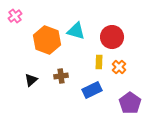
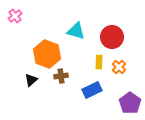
orange hexagon: moved 14 px down
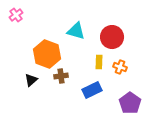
pink cross: moved 1 px right, 1 px up
orange cross: moved 1 px right; rotated 24 degrees counterclockwise
